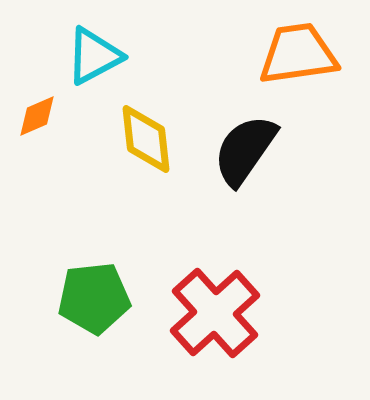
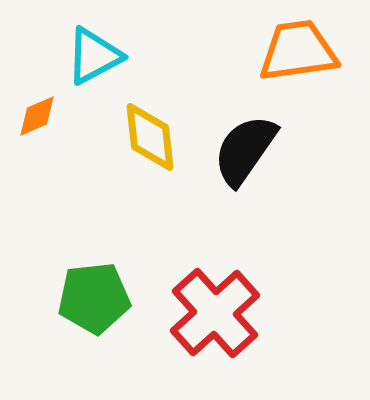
orange trapezoid: moved 3 px up
yellow diamond: moved 4 px right, 2 px up
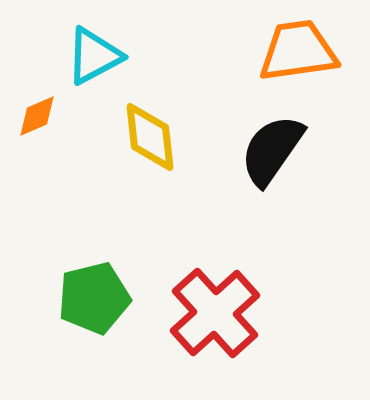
black semicircle: moved 27 px right
green pentagon: rotated 8 degrees counterclockwise
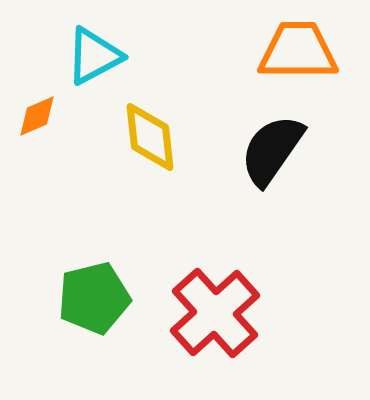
orange trapezoid: rotated 8 degrees clockwise
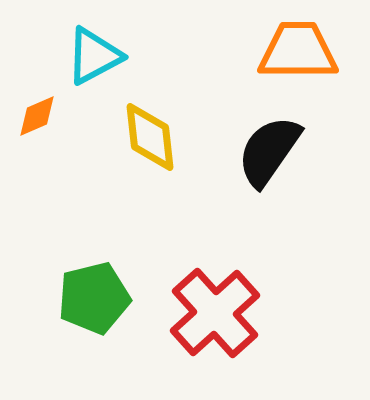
black semicircle: moved 3 px left, 1 px down
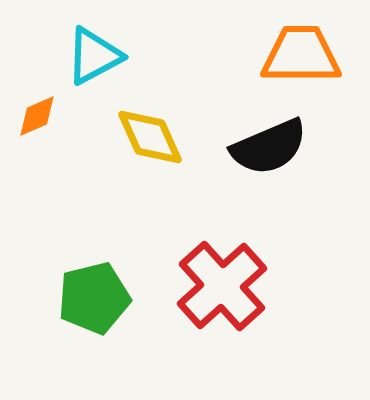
orange trapezoid: moved 3 px right, 4 px down
yellow diamond: rotated 18 degrees counterclockwise
black semicircle: moved 4 px up; rotated 148 degrees counterclockwise
red cross: moved 7 px right, 27 px up
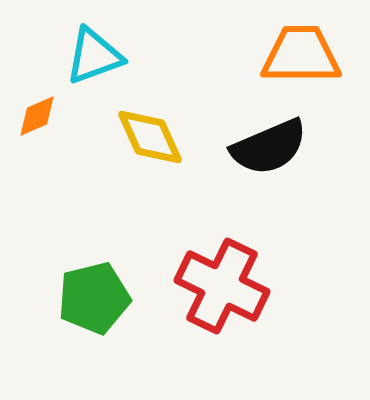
cyan triangle: rotated 8 degrees clockwise
red cross: rotated 22 degrees counterclockwise
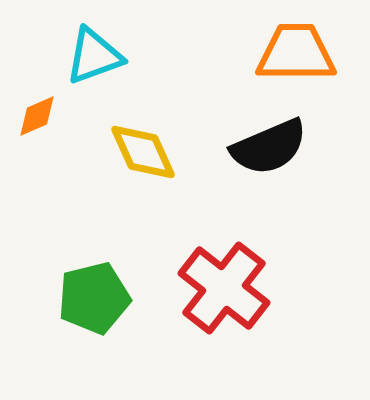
orange trapezoid: moved 5 px left, 2 px up
yellow diamond: moved 7 px left, 15 px down
red cross: moved 2 px right, 2 px down; rotated 12 degrees clockwise
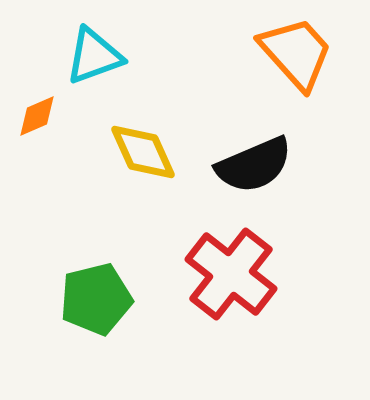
orange trapezoid: rotated 48 degrees clockwise
black semicircle: moved 15 px left, 18 px down
red cross: moved 7 px right, 14 px up
green pentagon: moved 2 px right, 1 px down
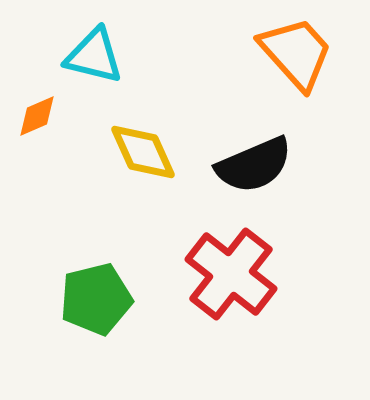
cyan triangle: rotated 34 degrees clockwise
